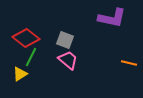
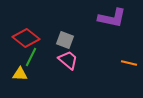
yellow triangle: rotated 35 degrees clockwise
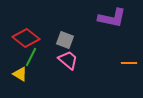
orange line: rotated 14 degrees counterclockwise
yellow triangle: rotated 28 degrees clockwise
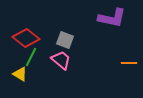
pink trapezoid: moved 7 px left
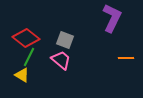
purple L-shape: rotated 76 degrees counterclockwise
green line: moved 2 px left
orange line: moved 3 px left, 5 px up
yellow triangle: moved 2 px right, 1 px down
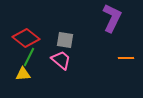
gray square: rotated 12 degrees counterclockwise
yellow triangle: moved 1 px right, 1 px up; rotated 35 degrees counterclockwise
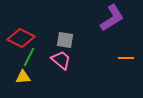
purple L-shape: rotated 32 degrees clockwise
red diamond: moved 5 px left; rotated 12 degrees counterclockwise
yellow triangle: moved 3 px down
